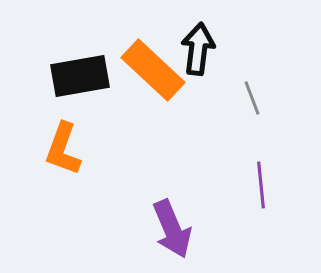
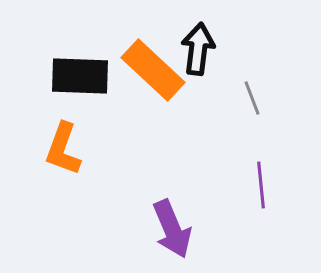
black rectangle: rotated 12 degrees clockwise
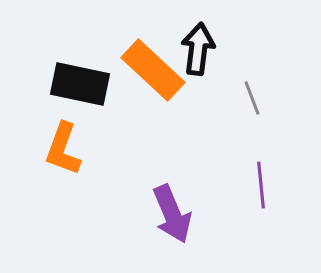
black rectangle: moved 8 px down; rotated 10 degrees clockwise
purple arrow: moved 15 px up
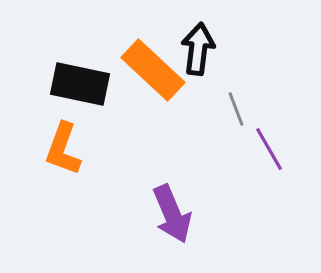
gray line: moved 16 px left, 11 px down
purple line: moved 8 px right, 36 px up; rotated 24 degrees counterclockwise
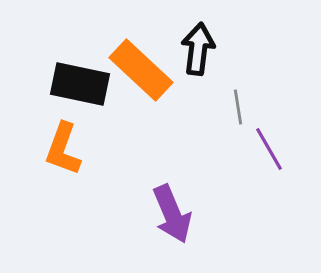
orange rectangle: moved 12 px left
gray line: moved 2 px right, 2 px up; rotated 12 degrees clockwise
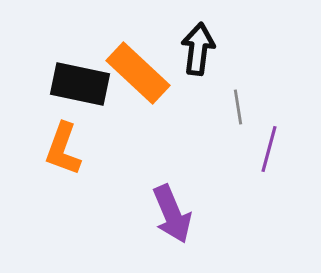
orange rectangle: moved 3 px left, 3 px down
purple line: rotated 45 degrees clockwise
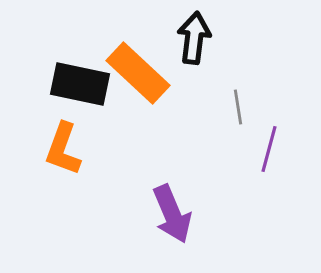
black arrow: moved 4 px left, 11 px up
